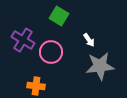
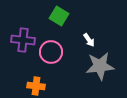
purple cross: rotated 25 degrees counterclockwise
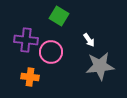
purple cross: moved 3 px right
orange cross: moved 6 px left, 9 px up
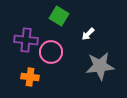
white arrow: moved 1 px left, 6 px up; rotated 80 degrees clockwise
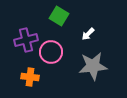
purple cross: rotated 20 degrees counterclockwise
gray star: moved 7 px left
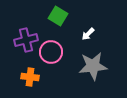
green square: moved 1 px left
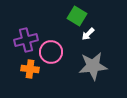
green square: moved 19 px right
orange cross: moved 8 px up
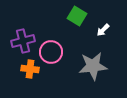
white arrow: moved 15 px right, 4 px up
purple cross: moved 3 px left, 1 px down
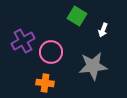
white arrow: rotated 24 degrees counterclockwise
purple cross: rotated 15 degrees counterclockwise
orange cross: moved 15 px right, 14 px down
